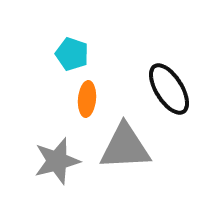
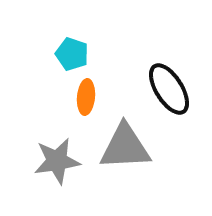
orange ellipse: moved 1 px left, 2 px up
gray star: rotated 6 degrees clockwise
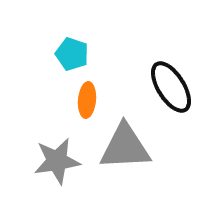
black ellipse: moved 2 px right, 2 px up
orange ellipse: moved 1 px right, 3 px down
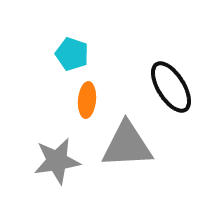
gray triangle: moved 2 px right, 2 px up
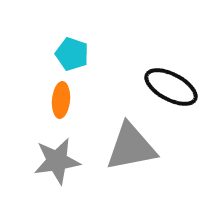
black ellipse: rotated 30 degrees counterclockwise
orange ellipse: moved 26 px left
gray triangle: moved 4 px right, 2 px down; rotated 8 degrees counterclockwise
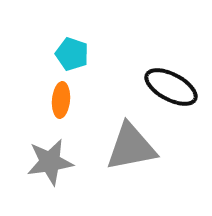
gray star: moved 7 px left, 1 px down
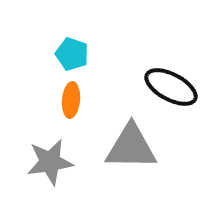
orange ellipse: moved 10 px right
gray triangle: rotated 12 degrees clockwise
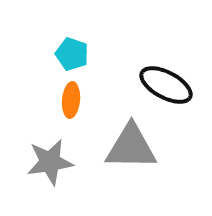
black ellipse: moved 5 px left, 2 px up
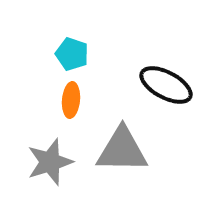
gray triangle: moved 9 px left, 3 px down
gray star: rotated 9 degrees counterclockwise
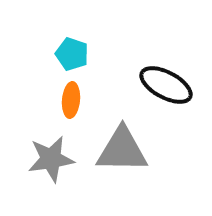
gray star: moved 1 px right, 3 px up; rotated 9 degrees clockwise
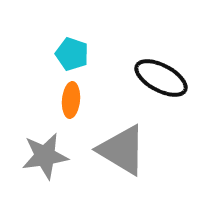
black ellipse: moved 5 px left, 7 px up
gray triangle: rotated 30 degrees clockwise
gray star: moved 6 px left, 3 px up
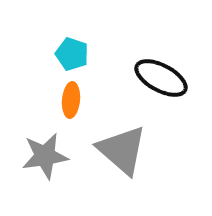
gray triangle: rotated 10 degrees clockwise
